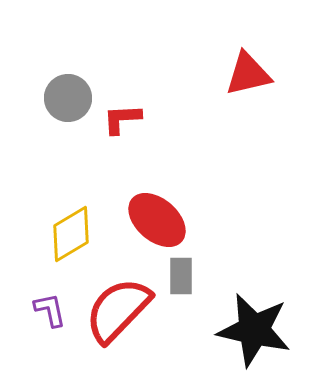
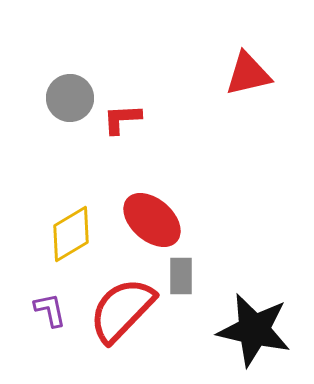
gray circle: moved 2 px right
red ellipse: moved 5 px left
red semicircle: moved 4 px right
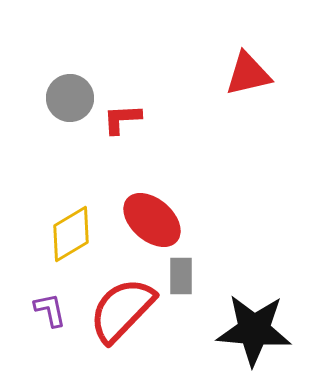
black star: rotated 8 degrees counterclockwise
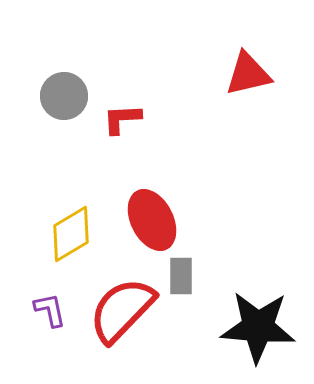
gray circle: moved 6 px left, 2 px up
red ellipse: rotated 22 degrees clockwise
black star: moved 4 px right, 3 px up
